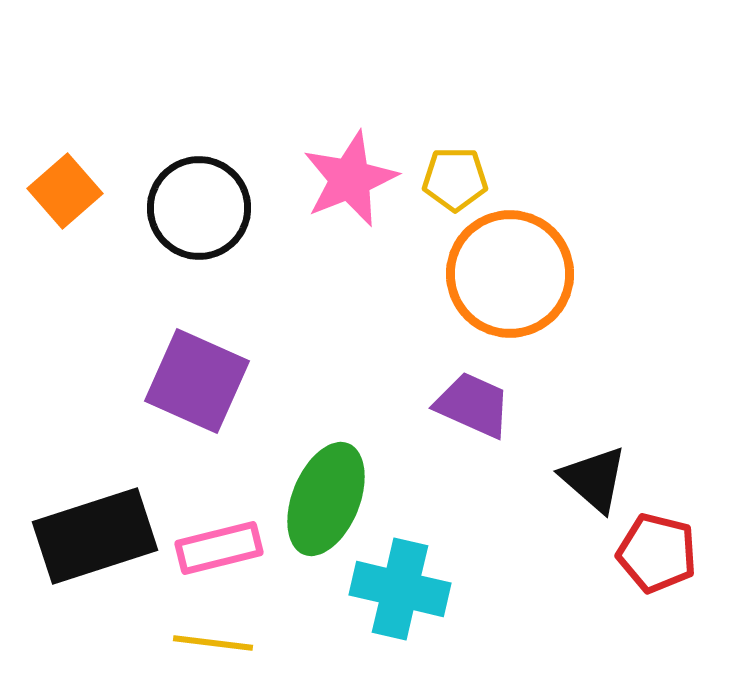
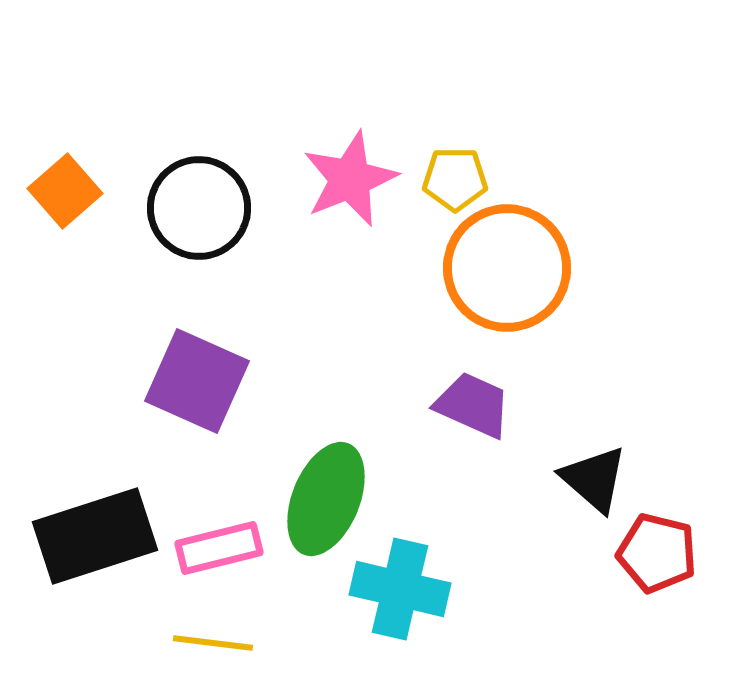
orange circle: moved 3 px left, 6 px up
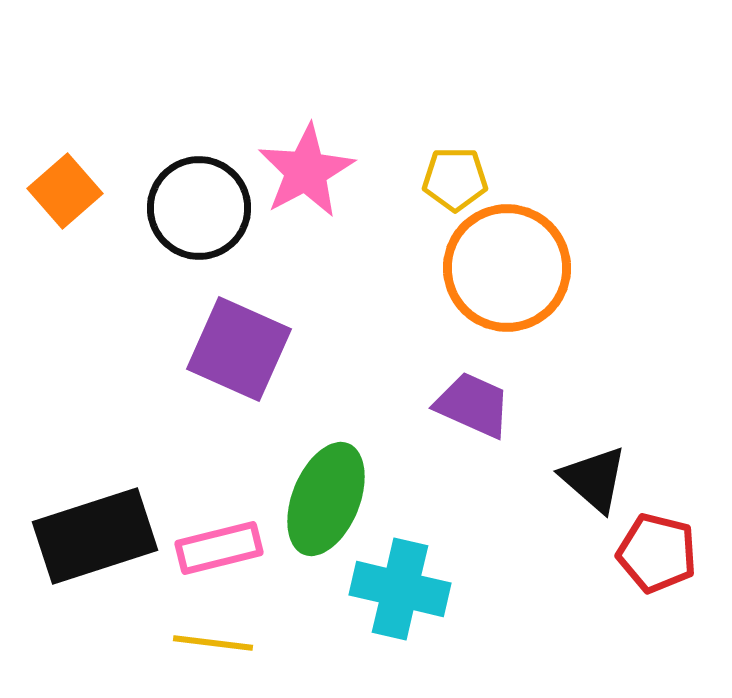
pink star: moved 44 px left, 8 px up; rotated 6 degrees counterclockwise
purple square: moved 42 px right, 32 px up
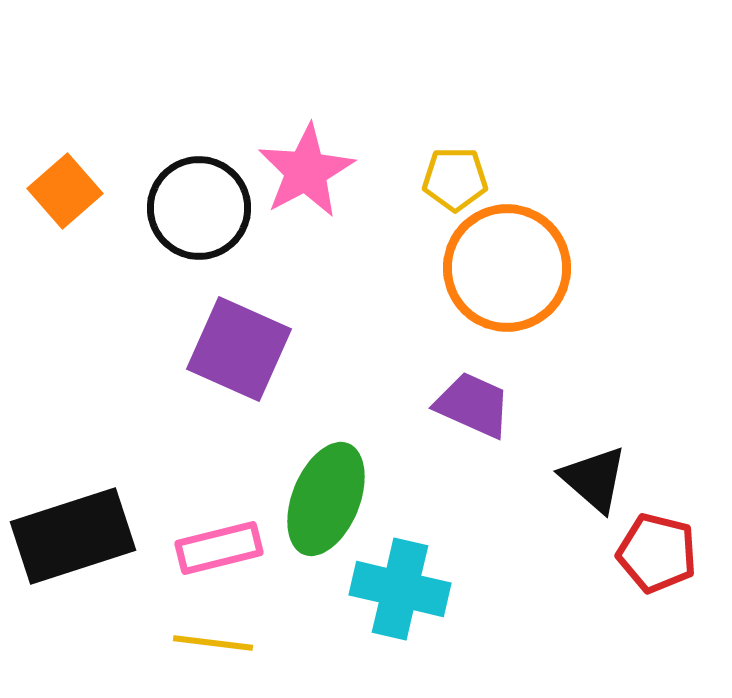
black rectangle: moved 22 px left
